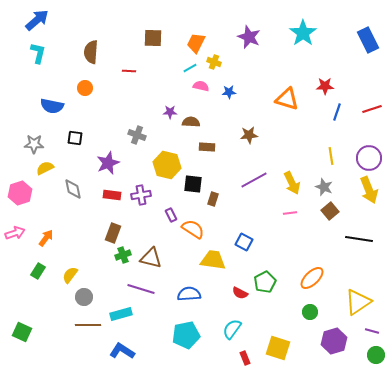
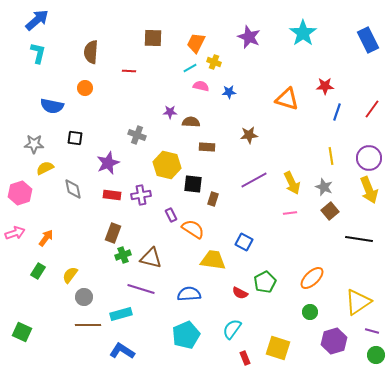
red line at (372, 109): rotated 36 degrees counterclockwise
cyan pentagon at (186, 335): rotated 12 degrees counterclockwise
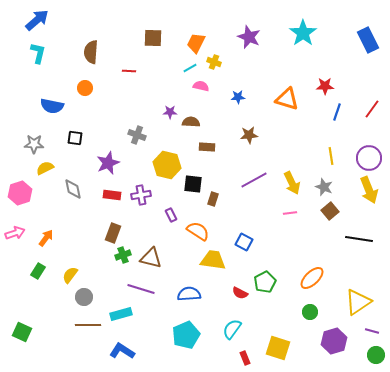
blue star at (229, 92): moved 9 px right, 5 px down
orange semicircle at (193, 229): moved 5 px right, 2 px down
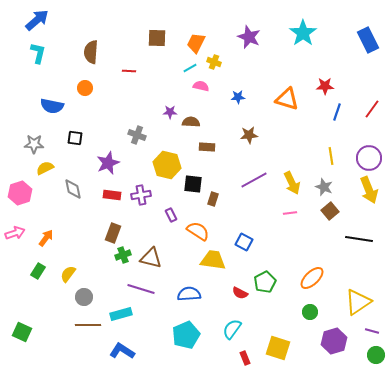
brown square at (153, 38): moved 4 px right
yellow semicircle at (70, 275): moved 2 px left, 1 px up
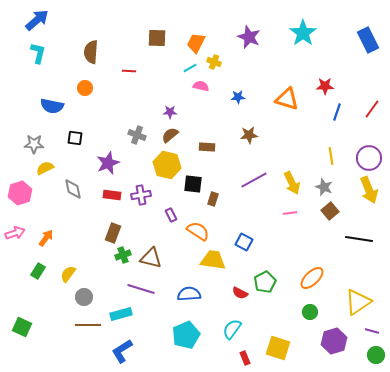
brown semicircle at (191, 122): moved 21 px left, 13 px down; rotated 42 degrees counterclockwise
green square at (22, 332): moved 5 px up
blue L-shape at (122, 351): rotated 65 degrees counterclockwise
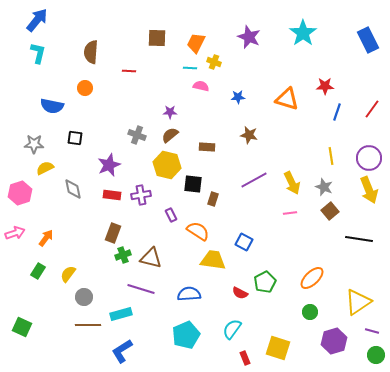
blue arrow at (37, 20): rotated 10 degrees counterclockwise
cyan line at (190, 68): rotated 32 degrees clockwise
brown star at (249, 135): rotated 18 degrees clockwise
purple star at (108, 163): moved 1 px right, 2 px down
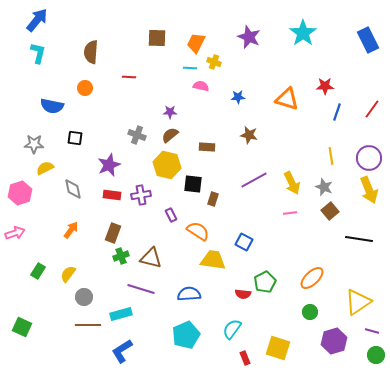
red line at (129, 71): moved 6 px down
orange arrow at (46, 238): moved 25 px right, 8 px up
green cross at (123, 255): moved 2 px left, 1 px down
red semicircle at (240, 293): moved 3 px right, 1 px down; rotated 21 degrees counterclockwise
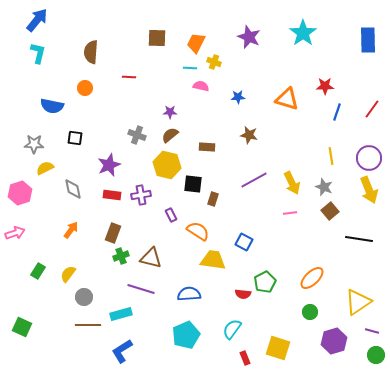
blue rectangle at (368, 40): rotated 25 degrees clockwise
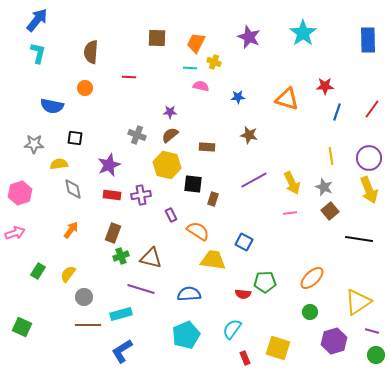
yellow semicircle at (45, 168): moved 14 px right, 4 px up; rotated 18 degrees clockwise
green pentagon at (265, 282): rotated 25 degrees clockwise
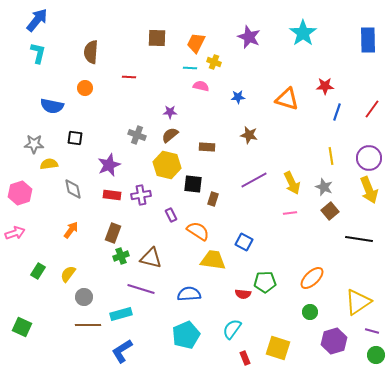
yellow semicircle at (59, 164): moved 10 px left
